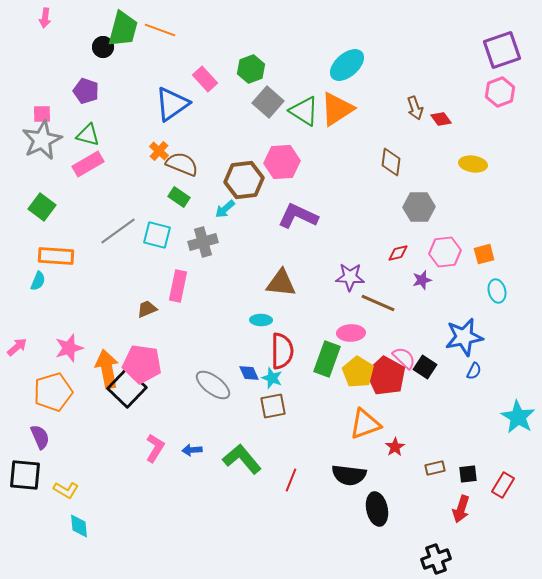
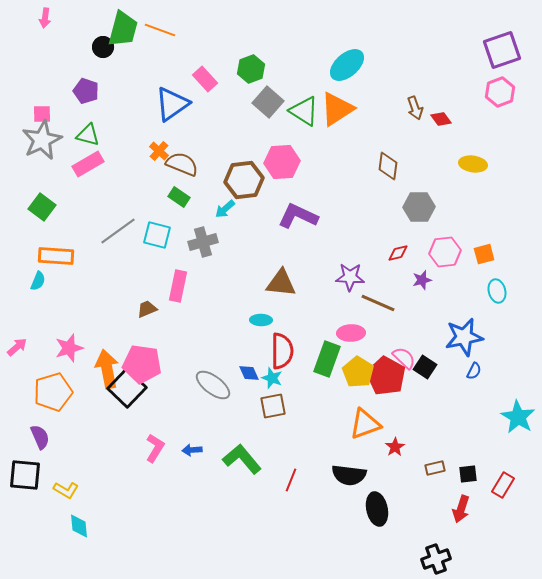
brown diamond at (391, 162): moved 3 px left, 4 px down
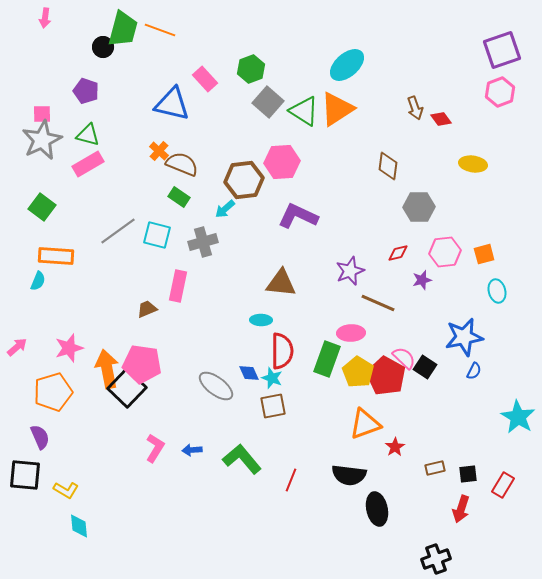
blue triangle at (172, 104): rotated 48 degrees clockwise
purple star at (350, 277): moved 6 px up; rotated 24 degrees counterclockwise
gray ellipse at (213, 385): moved 3 px right, 1 px down
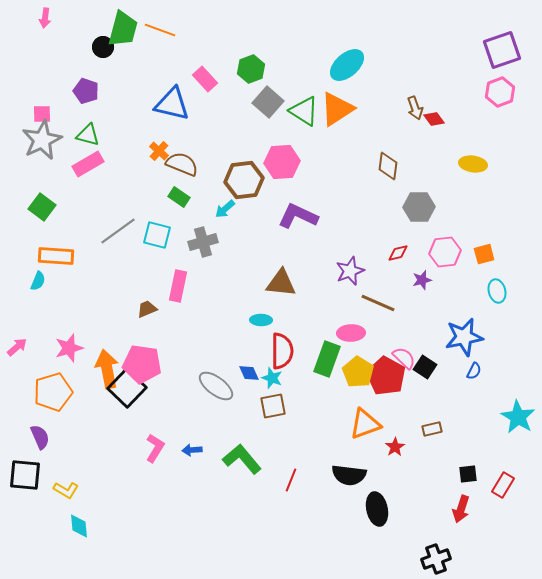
red diamond at (441, 119): moved 7 px left
brown rectangle at (435, 468): moved 3 px left, 39 px up
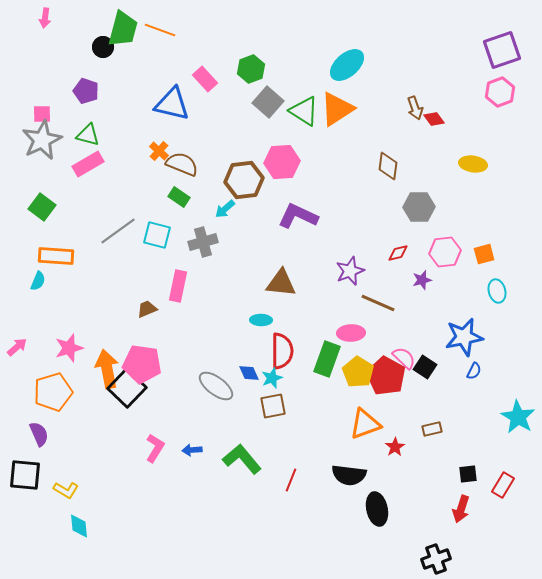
cyan star at (272, 378): rotated 30 degrees clockwise
purple semicircle at (40, 437): moved 1 px left, 3 px up
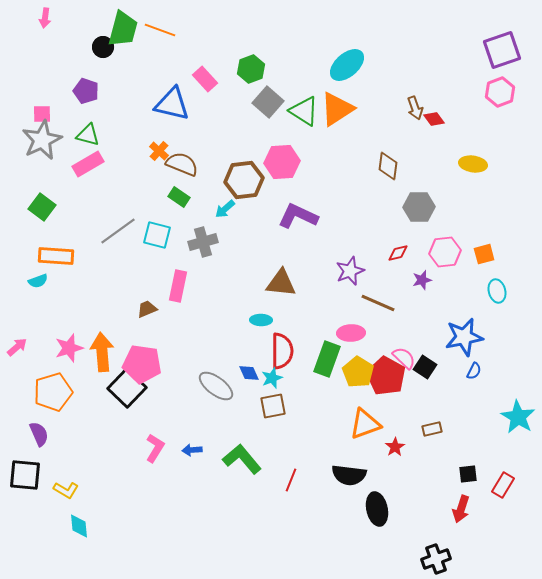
cyan semicircle at (38, 281): rotated 48 degrees clockwise
orange arrow at (107, 369): moved 5 px left, 17 px up; rotated 6 degrees clockwise
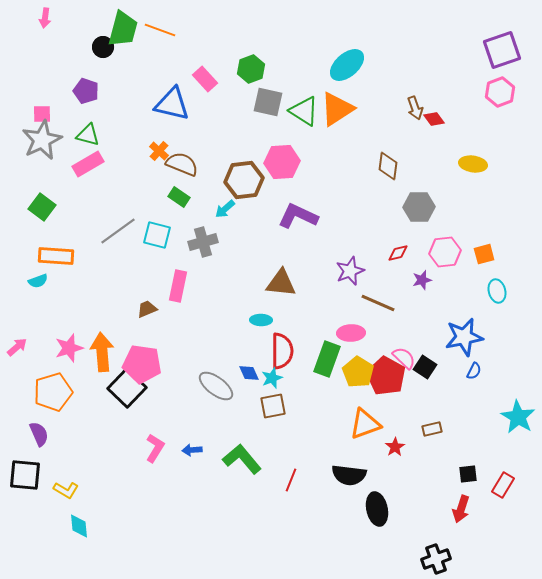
gray square at (268, 102): rotated 28 degrees counterclockwise
